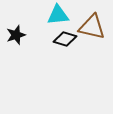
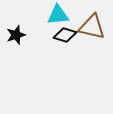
black diamond: moved 4 px up
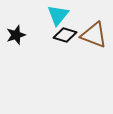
cyan triangle: rotated 45 degrees counterclockwise
brown triangle: moved 2 px right, 8 px down; rotated 8 degrees clockwise
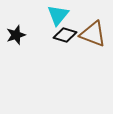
brown triangle: moved 1 px left, 1 px up
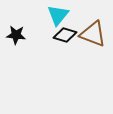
black star: rotated 24 degrees clockwise
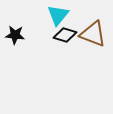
black star: moved 1 px left
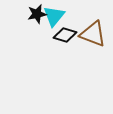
cyan triangle: moved 4 px left, 1 px down
black star: moved 22 px right, 21 px up; rotated 18 degrees counterclockwise
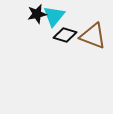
brown triangle: moved 2 px down
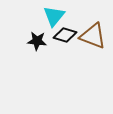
black star: moved 27 px down; rotated 18 degrees clockwise
